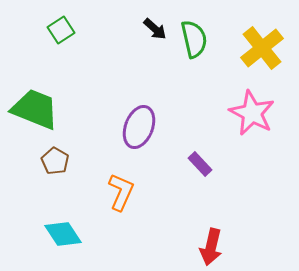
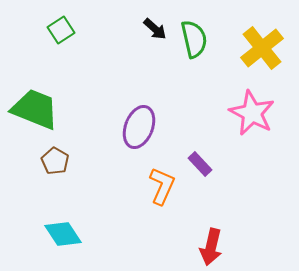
orange L-shape: moved 41 px right, 6 px up
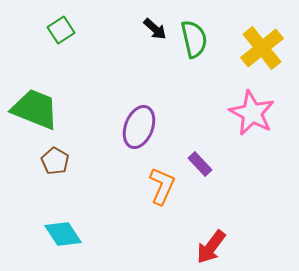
red arrow: rotated 24 degrees clockwise
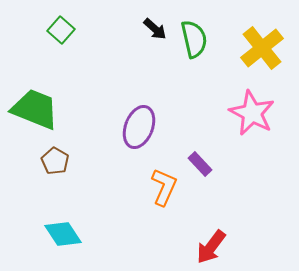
green square: rotated 16 degrees counterclockwise
orange L-shape: moved 2 px right, 1 px down
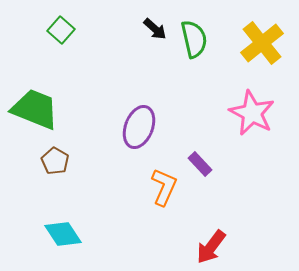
yellow cross: moved 5 px up
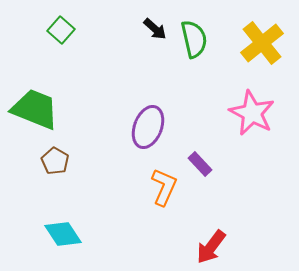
purple ellipse: moved 9 px right
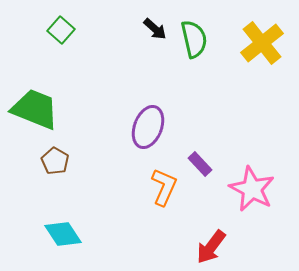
pink star: moved 76 px down
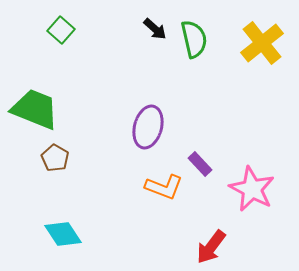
purple ellipse: rotated 6 degrees counterclockwise
brown pentagon: moved 3 px up
orange L-shape: rotated 87 degrees clockwise
